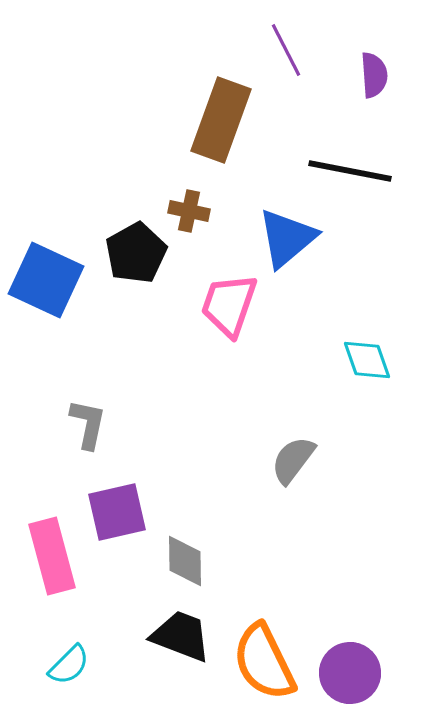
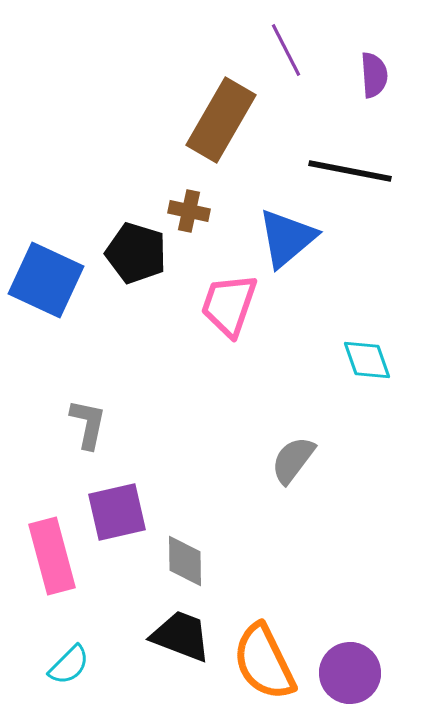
brown rectangle: rotated 10 degrees clockwise
black pentagon: rotated 26 degrees counterclockwise
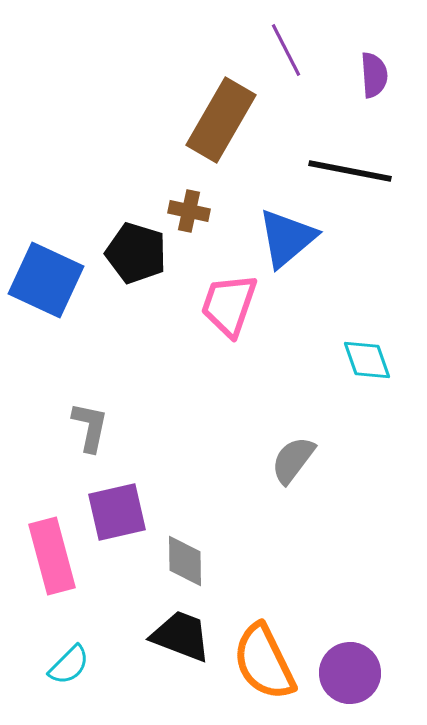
gray L-shape: moved 2 px right, 3 px down
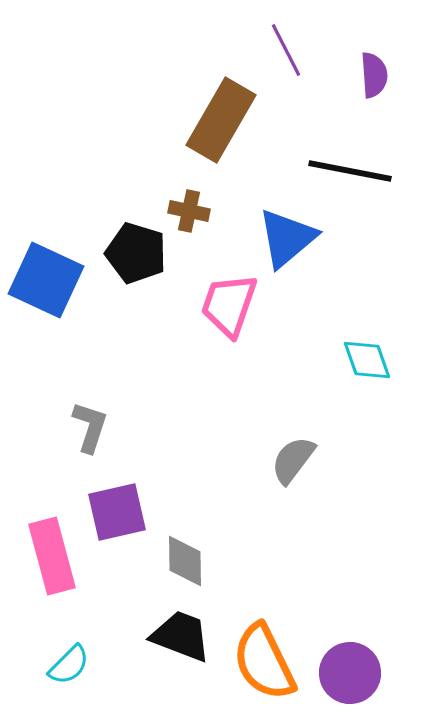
gray L-shape: rotated 6 degrees clockwise
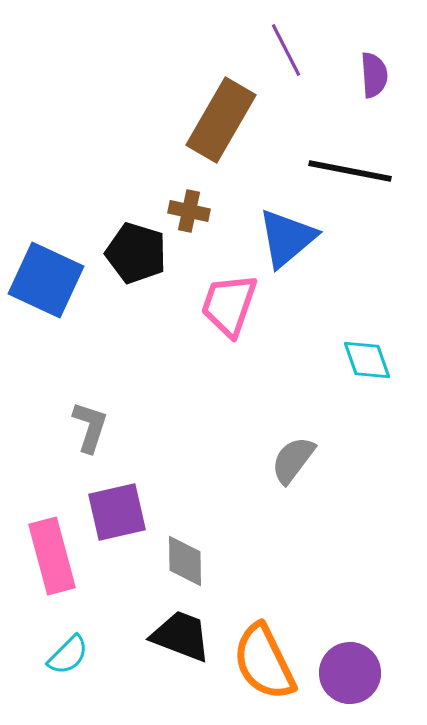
cyan semicircle: moved 1 px left, 10 px up
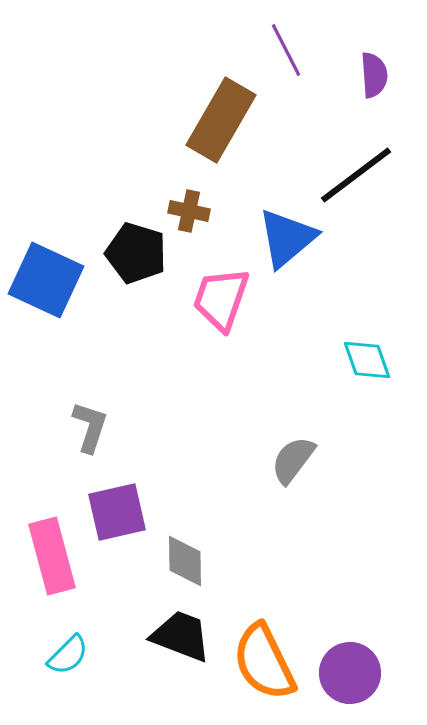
black line: moved 6 px right, 4 px down; rotated 48 degrees counterclockwise
pink trapezoid: moved 8 px left, 6 px up
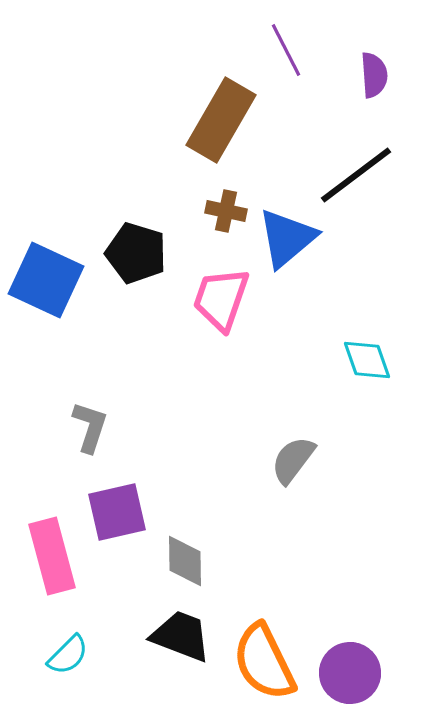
brown cross: moved 37 px right
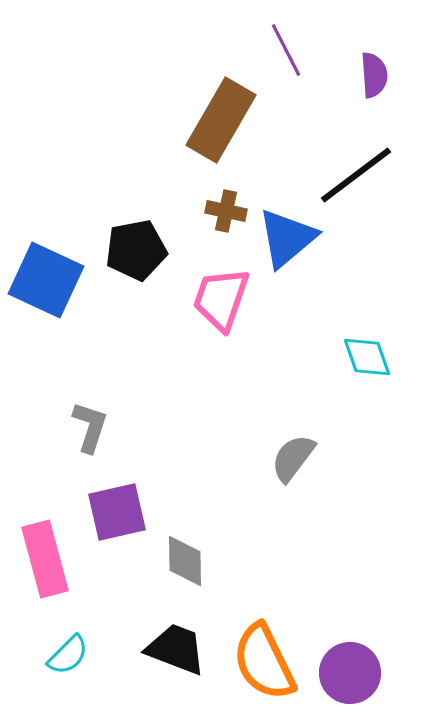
black pentagon: moved 3 px up; rotated 28 degrees counterclockwise
cyan diamond: moved 3 px up
gray semicircle: moved 2 px up
pink rectangle: moved 7 px left, 3 px down
black trapezoid: moved 5 px left, 13 px down
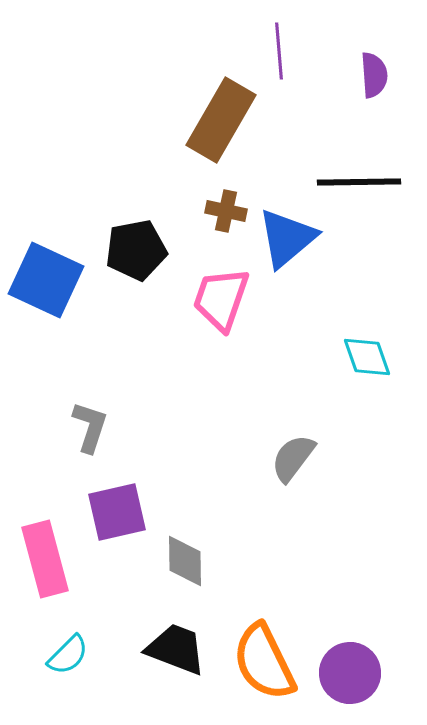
purple line: moved 7 px left, 1 px down; rotated 22 degrees clockwise
black line: moved 3 px right, 7 px down; rotated 36 degrees clockwise
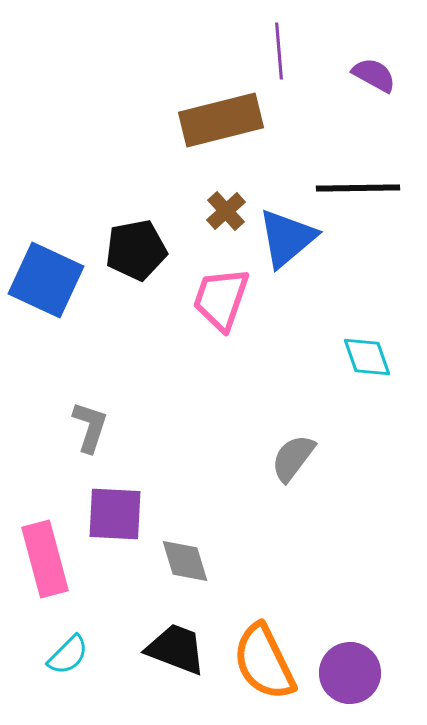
purple semicircle: rotated 57 degrees counterclockwise
brown rectangle: rotated 46 degrees clockwise
black line: moved 1 px left, 6 px down
brown cross: rotated 36 degrees clockwise
purple square: moved 2 px left, 2 px down; rotated 16 degrees clockwise
gray diamond: rotated 16 degrees counterclockwise
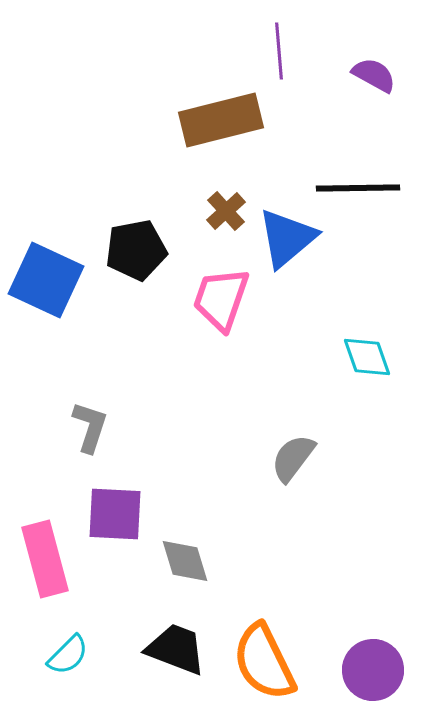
purple circle: moved 23 px right, 3 px up
